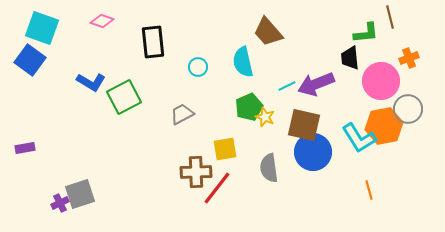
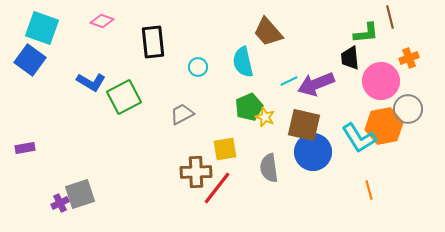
cyan line: moved 2 px right, 5 px up
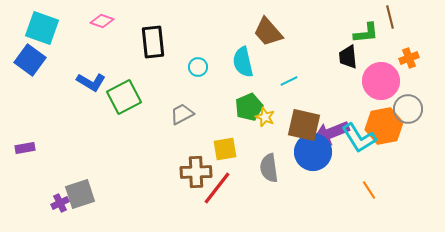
black trapezoid: moved 2 px left, 1 px up
purple arrow: moved 15 px right, 49 px down
orange line: rotated 18 degrees counterclockwise
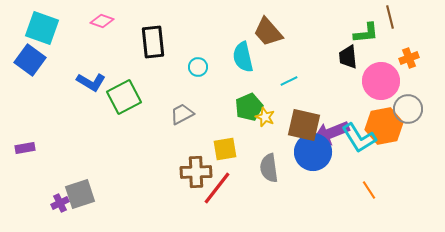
cyan semicircle: moved 5 px up
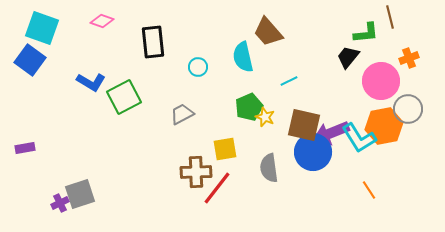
black trapezoid: rotated 45 degrees clockwise
